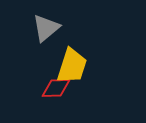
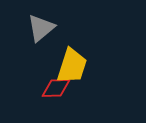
gray triangle: moved 5 px left
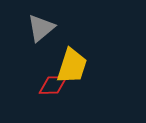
red diamond: moved 3 px left, 3 px up
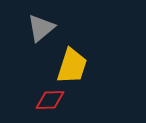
red diamond: moved 3 px left, 15 px down
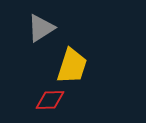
gray triangle: rotated 8 degrees clockwise
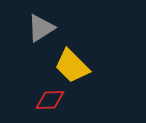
yellow trapezoid: rotated 117 degrees clockwise
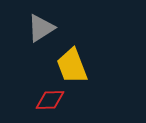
yellow trapezoid: rotated 24 degrees clockwise
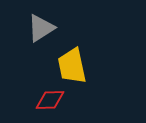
yellow trapezoid: rotated 9 degrees clockwise
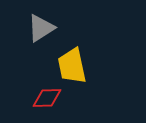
red diamond: moved 3 px left, 2 px up
